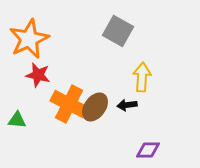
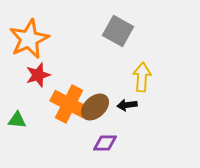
red star: rotated 30 degrees counterclockwise
brown ellipse: rotated 12 degrees clockwise
purple diamond: moved 43 px left, 7 px up
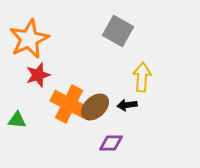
purple diamond: moved 6 px right
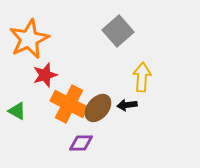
gray square: rotated 20 degrees clockwise
red star: moved 7 px right
brown ellipse: moved 3 px right, 1 px down; rotated 8 degrees counterclockwise
green triangle: moved 9 px up; rotated 24 degrees clockwise
purple diamond: moved 30 px left
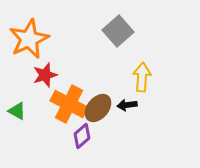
purple diamond: moved 1 px right, 7 px up; rotated 40 degrees counterclockwise
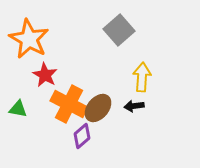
gray square: moved 1 px right, 1 px up
orange star: rotated 18 degrees counterclockwise
red star: rotated 25 degrees counterclockwise
black arrow: moved 7 px right, 1 px down
green triangle: moved 1 px right, 2 px up; rotated 18 degrees counterclockwise
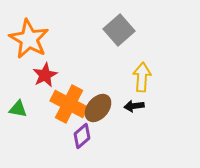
red star: rotated 15 degrees clockwise
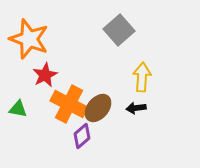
orange star: rotated 9 degrees counterclockwise
black arrow: moved 2 px right, 2 px down
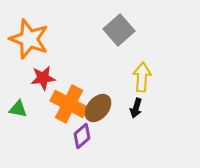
red star: moved 2 px left, 3 px down; rotated 20 degrees clockwise
black arrow: rotated 66 degrees counterclockwise
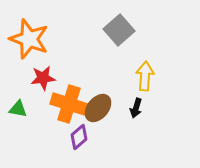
yellow arrow: moved 3 px right, 1 px up
orange cross: rotated 9 degrees counterclockwise
purple diamond: moved 3 px left, 1 px down
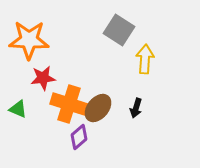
gray square: rotated 16 degrees counterclockwise
orange star: moved 1 px down; rotated 18 degrees counterclockwise
yellow arrow: moved 17 px up
green triangle: rotated 12 degrees clockwise
